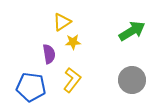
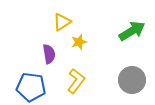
yellow star: moved 6 px right; rotated 14 degrees counterclockwise
yellow L-shape: moved 4 px right, 1 px down
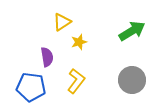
purple semicircle: moved 2 px left, 3 px down
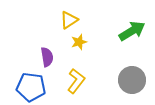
yellow triangle: moved 7 px right, 2 px up
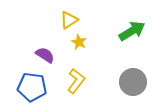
yellow star: rotated 28 degrees counterclockwise
purple semicircle: moved 2 px left, 2 px up; rotated 48 degrees counterclockwise
gray circle: moved 1 px right, 2 px down
blue pentagon: moved 1 px right
